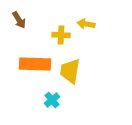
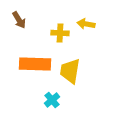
yellow cross: moved 1 px left, 2 px up
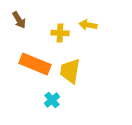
yellow arrow: moved 2 px right, 1 px down
orange rectangle: rotated 20 degrees clockwise
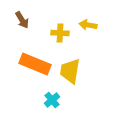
brown arrow: moved 3 px right
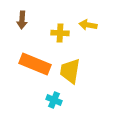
brown arrow: rotated 36 degrees clockwise
cyan cross: moved 2 px right; rotated 28 degrees counterclockwise
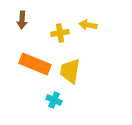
yellow cross: rotated 12 degrees counterclockwise
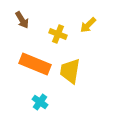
brown arrow: rotated 36 degrees counterclockwise
yellow arrow: rotated 54 degrees counterclockwise
yellow cross: moved 2 px left, 1 px down; rotated 30 degrees clockwise
cyan cross: moved 14 px left, 2 px down; rotated 14 degrees clockwise
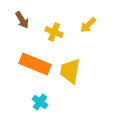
yellow cross: moved 4 px left, 2 px up
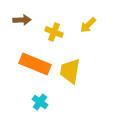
brown arrow: rotated 60 degrees counterclockwise
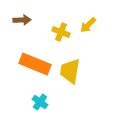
yellow cross: moved 7 px right
